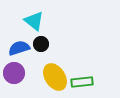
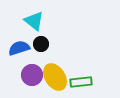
purple circle: moved 18 px right, 2 px down
green rectangle: moved 1 px left
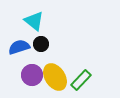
blue semicircle: moved 1 px up
green rectangle: moved 2 px up; rotated 40 degrees counterclockwise
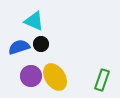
cyan triangle: rotated 15 degrees counterclockwise
purple circle: moved 1 px left, 1 px down
green rectangle: moved 21 px right; rotated 25 degrees counterclockwise
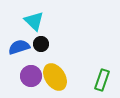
cyan triangle: rotated 20 degrees clockwise
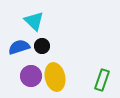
black circle: moved 1 px right, 2 px down
yellow ellipse: rotated 20 degrees clockwise
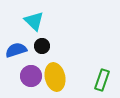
blue semicircle: moved 3 px left, 3 px down
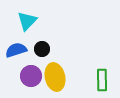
cyan triangle: moved 7 px left; rotated 30 degrees clockwise
black circle: moved 3 px down
green rectangle: rotated 20 degrees counterclockwise
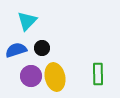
black circle: moved 1 px up
green rectangle: moved 4 px left, 6 px up
